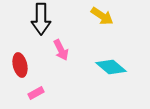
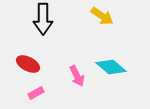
black arrow: moved 2 px right
pink arrow: moved 16 px right, 26 px down
red ellipse: moved 8 px right, 1 px up; rotated 50 degrees counterclockwise
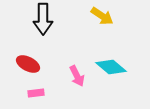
pink rectangle: rotated 21 degrees clockwise
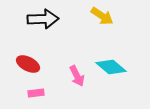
black arrow: rotated 92 degrees counterclockwise
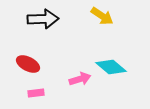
pink arrow: moved 3 px right, 3 px down; rotated 80 degrees counterclockwise
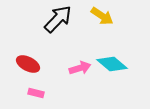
black arrow: moved 15 px right; rotated 44 degrees counterclockwise
cyan diamond: moved 1 px right, 3 px up
pink arrow: moved 11 px up
pink rectangle: rotated 21 degrees clockwise
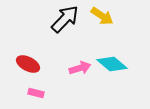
black arrow: moved 7 px right
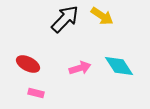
cyan diamond: moved 7 px right, 2 px down; rotated 16 degrees clockwise
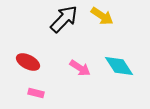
black arrow: moved 1 px left
red ellipse: moved 2 px up
pink arrow: rotated 50 degrees clockwise
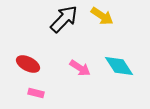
red ellipse: moved 2 px down
